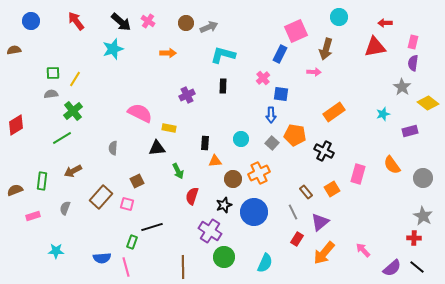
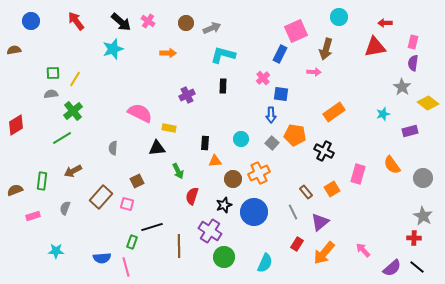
gray arrow at (209, 27): moved 3 px right, 1 px down
red rectangle at (297, 239): moved 5 px down
brown line at (183, 267): moved 4 px left, 21 px up
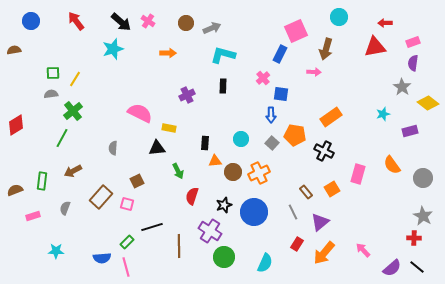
pink rectangle at (413, 42): rotated 56 degrees clockwise
orange rectangle at (334, 112): moved 3 px left, 5 px down
green line at (62, 138): rotated 30 degrees counterclockwise
brown circle at (233, 179): moved 7 px up
green rectangle at (132, 242): moved 5 px left; rotated 24 degrees clockwise
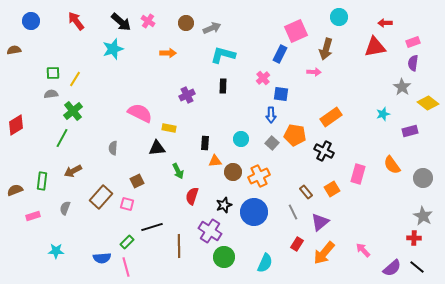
orange cross at (259, 173): moved 3 px down
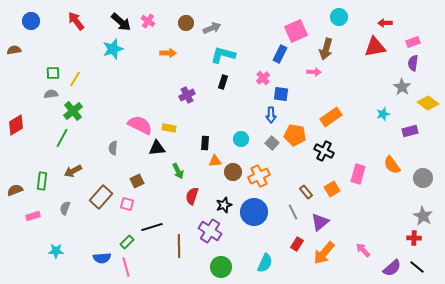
black rectangle at (223, 86): moved 4 px up; rotated 16 degrees clockwise
pink semicircle at (140, 113): moved 12 px down
green circle at (224, 257): moved 3 px left, 10 px down
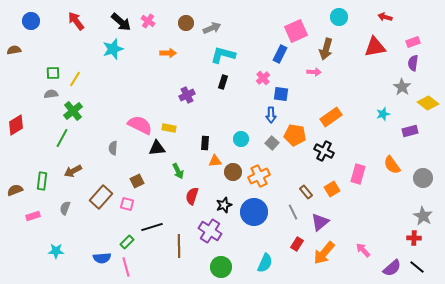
red arrow at (385, 23): moved 6 px up; rotated 16 degrees clockwise
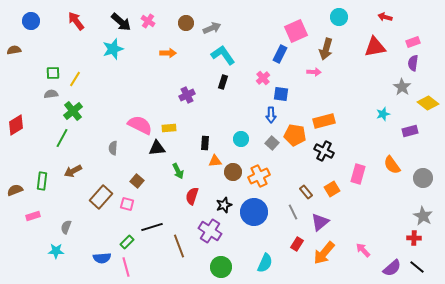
cyan L-shape at (223, 55): rotated 40 degrees clockwise
orange rectangle at (331, 117): moved 7 px left, 4 px down; rotated 20 degrees clockwise
yellow rectangle at (169, 128): rotated 16 degrees counterclockwise
brown square at (137, 181): rotated 24 degrees counterclockwise
gray semicircle at (65, 208): moved 1 px right, 19 px down
brown line at (179, 246): rotated 20 degrees counterclockwise
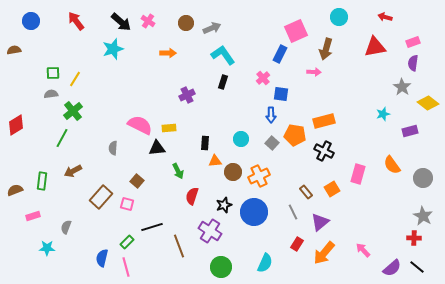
cyan star at (56, 251): moved 9 px left, 3 px up
blue semicircle at (102, 258): rotated 108 degrees clockwise
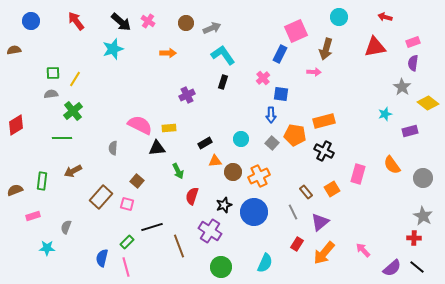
cyan star at (383, 114): moved 2 px right
green line at (62, 138): rotated 60 degrees clockwise
black rectangle at (205, 143): rotated 56 degrees clockwise
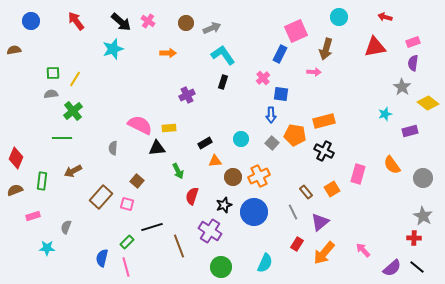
red diamond at (16, 125): moved 33 px down; rotated 35 degrees counterclockwise
brown circle at (233, 172): moved 5 px down
